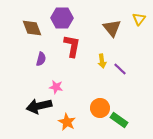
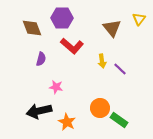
red L-shape: rotated 120 degrees clockwise
black arrow: moved 5 px down
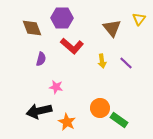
purple line: moved 6 px right, 6 px up
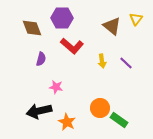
yellow triangle: moved 3 px left
brown triangle: moved 2 px up; rotated 12 degrees counterclockwise
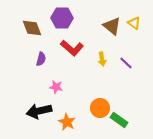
yellow triangle: moved 2 px left, 4 px down; rotated 32 degrees counterclockwise
red L-shape: moved 2 px down
yellow arrow: moved 2 px up
